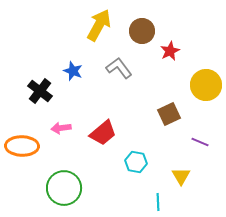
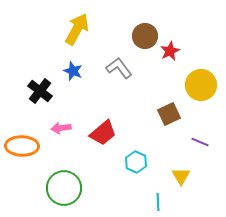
yellow arrow: moved 22 px left, 4 px down
brown circle: moved 3 px right, 5 px down
yellow circle: moved 5 px left
cyan hexagon: rotated 15 degrees clockwise
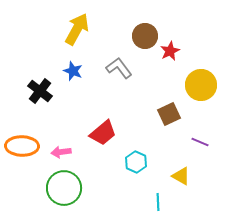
pink arrow: moved 24 px down
yellow triangle: rotated 30 degrees counterclockwise
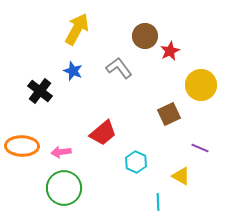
purple line: moved 6 px down
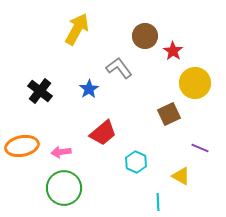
red star: moved 3 px right; rotated 12 degrees counterclockwise
blue star: moved 16 px right, 18 px down; rotated 18 degrees clockwise
yellow circle: moved 6 px left, 2 px up
orange ellipse: rotated 12 degrees counterclockwise
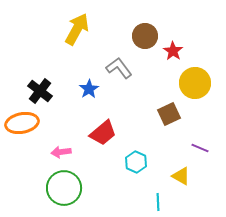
orange ellipse: moved 23 px up
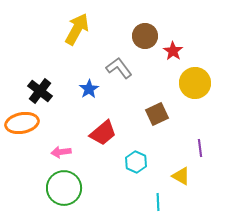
brown square: moved 12 px left
purple line: rotated 60 degrees clockwise
